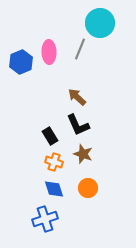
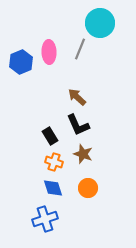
blue diamond: moved 1 px left, 1 px up
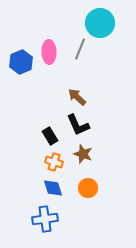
blue cross: rotated 10 degrees clockwise
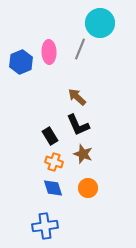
blue cross: moved 7 px down
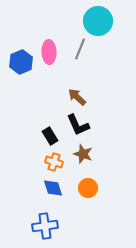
cyan circle: moved 2 px left, 2 px up
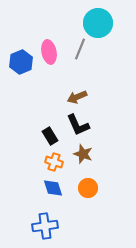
cyan circle: moved 2 px down
pink ellipse: rotated 10 degrees counterclockwise
brown arrow: rotated 66 degrees counterclockwise
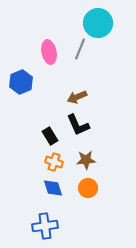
blue hexagon: moved 20 px down
brown star: moved 3 px right, 6 px down; rotated 24 degrees counterclockwise
